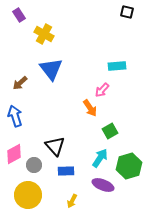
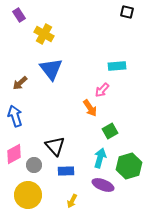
cyan arrow: rotated 18 degrees counterclockwise
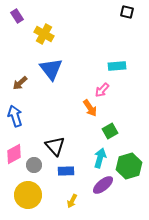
purple rectangle: moved 2 px left, 1 px down
purple ellipse: rotated 60 degrees counterclockwise
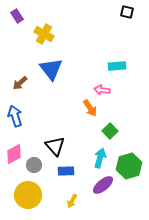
pink arrow: rotated 56 degrees clockwise
green square: rotated 14 degrees counterclockwise
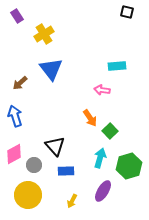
yellow cross: rotated 30 degrees clockwise
orange arrow: moved 10 px down
purple ellipse: moved 6 px down; rotated 20 degrees counterclockwise
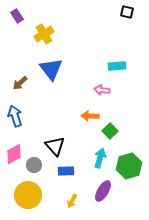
orange arrow: moved 2 px up; rotated 126 degrees clockwise
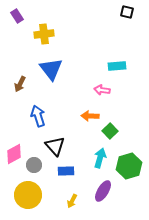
yellow cross: rotated 24 degrees clockwise
brown arrow: moved 1 px down; rotated 21 degrees counterclockwise
blue arrow: moved 23 px right
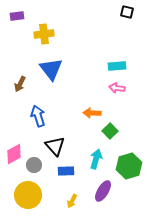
purple rectangle: rotated 64 degrees counterclockwise
pink arrow: moved 15 px right, 2 px up
orange arrow: moved 2 px right, 3 px up
cyan arrow: moved 4 px left, 1 px down
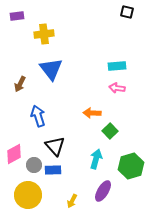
green hexagon: moved 2 px right
blue rectangle: moved 13 px left, 1 px up
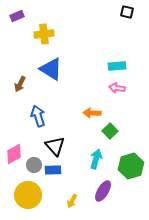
purple rectangle: rotated 16 degrees counterclockwise
blue triangle: rotated 20 degrees counterclockwise
